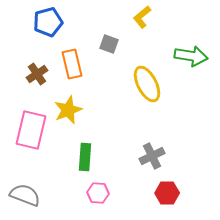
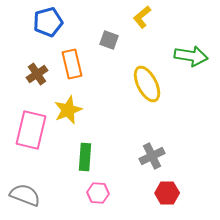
gray square: moved 4 px up
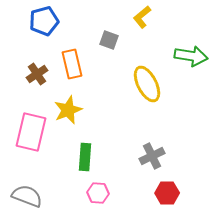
blue pentagon: moved 4 px left, 1 px up
pink rectangle: moved 2 px down
gray semicircle: moved 2 px right, 1 px down
